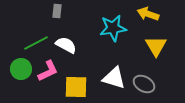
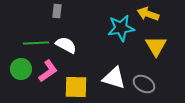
cyan star: moved 8 px right
green line: rotated 25 degrees clockwise
pink L-shape: rotated 10 degrees counterclockwise
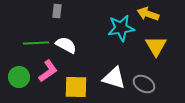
green circle: moved 2 px left, 8 px down
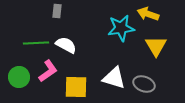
gray ellipse: rotated 10 degrees counterclockwise
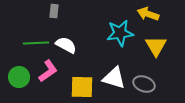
gray rectangle: moved 3 px left
cyan star: moved 1 px left, 5 px down
yellow square: moved 6 px right
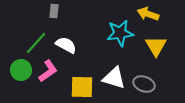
green line: rotated 45 degrees counterclockwise
green circle: moved 2 px right, 7 px up
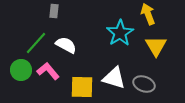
yellow arrow: rotated 50 degrees clockwise
cyan star: rotated 24 degrees counterclockwise
pink L-shape: rotated 95 degrees counterclockwise
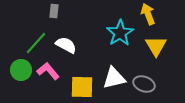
white triangle: rotated 30 degrees counterclockwise
